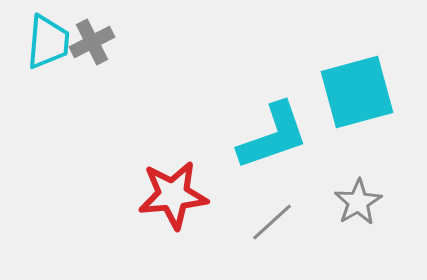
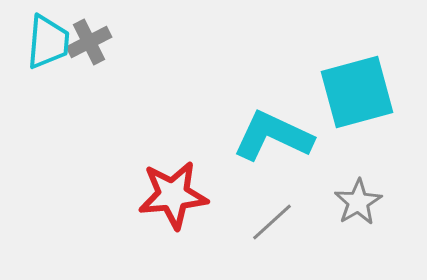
gray cross: moved 3 px left
cyan L-shape: rotated 136 degrees counterclockwise
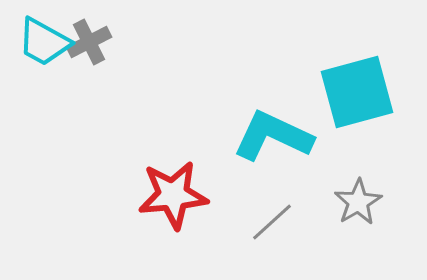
cyan trapezoid: moved 4 px left; rotated 114 degrees clockwise
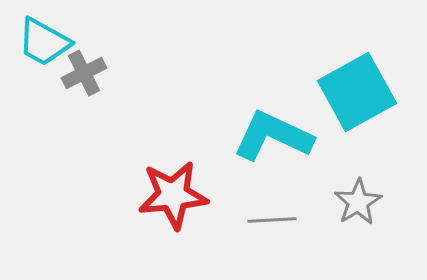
gray cross: moved 5 px left, 31 px down
cyan square: rotated 14 degrees counterclockwise
gray line: moved 2 px up; rotated 39 degrees clockwise
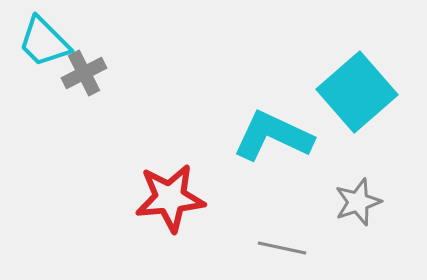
cyan trapezoid: rotated 16 degrees clockwise
cyan square: rotated 12 degrees counterclockwise
red star: moved 3 px left, 3 px down
gray star: rotated 12 degrees clockwise
gray line: moved 10 px right, 28 px down; rotated 15 degrees clockwise
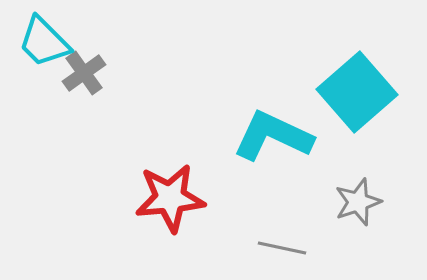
gray cross: rotated 9 degrees counterclockwise
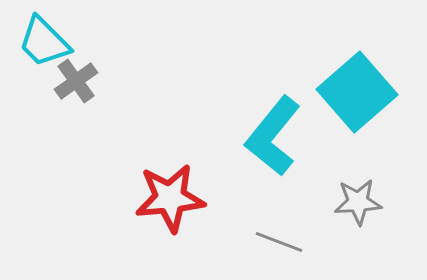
gray cross: moved 8 px left, 8 px down
cyan L-shape: rotated 76 degrees counterclockwise
gray star: rotated 15 degrees clockwise
gray line: moved 3 px left, 6 px up; rotated 9 degrees clockwise
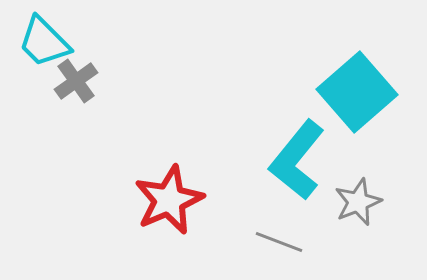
cyan L-shape: moved 24 px right, 24 px down
red star: moved 1 px left, 2 px down; rotated 18 degrees counterclockwise
gray star: rotated 18 degrees counterclockwise
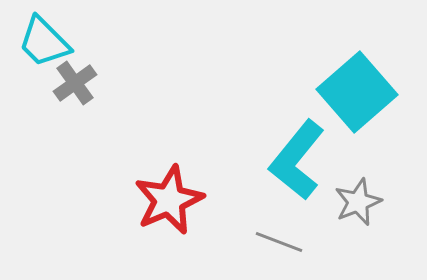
gray cross: moved 1 px left, 2 px down
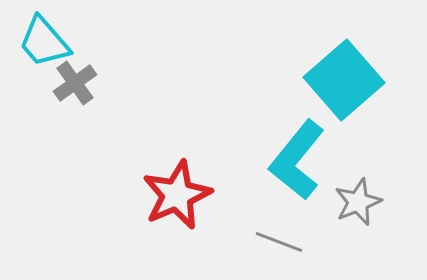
cyan trapezoid: rotated 4 degrees clockwise
cyan square: moved 13 px left, 12 px up
red star: moved 8 px right, 5 px up
